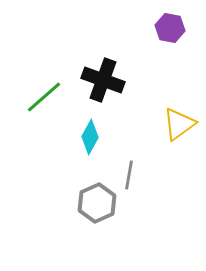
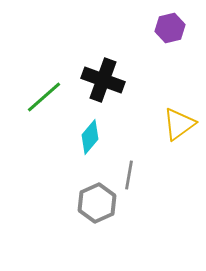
purple hexagon: rotated 24 degrees counterclockwise
cyan diamond: rotated 12 degrees clockwise
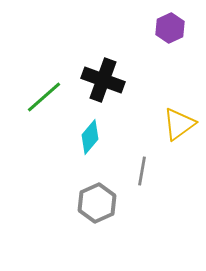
purple hexagon: rotated 12 degrees counterclockwise
gray line: moved 13 px right, 4 px up
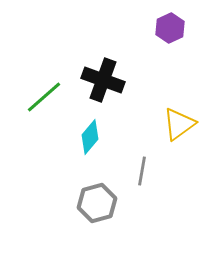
gray hexagon: rotated 9 degrees clockwise
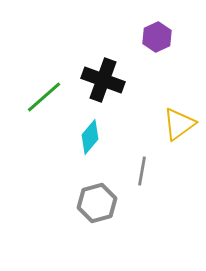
purple hexagon: moved 13 px left, 9 px down
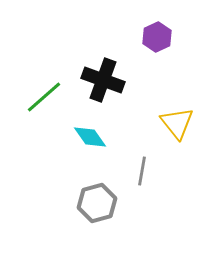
yellow triangle: moved 2 px left, 1 px up; rotated 33 degrees counterclockwise
cyan diamond: rotated 76 degrees counterclockwise
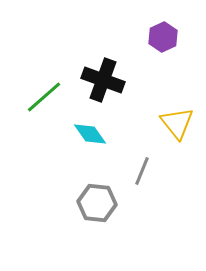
purple hexagon: moved 6 px right
cyan diamond: moved 3 px up
gray line: rotated 12 degrees clockwise
gray hexagon: rotated 21 degrees clockwise
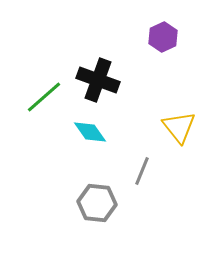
black cross: moved 5 px left
yellow triangle: moved 2 px right, 4 px down
cyan diamond: moved 2 px up
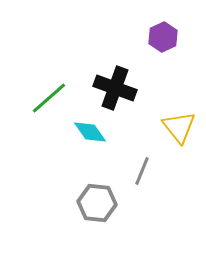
black cross: moved 17 px right, 8 px down
green line: moved 5 px right, 1 px down
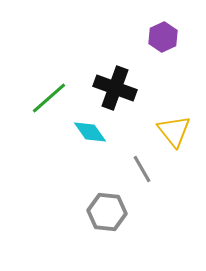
yellow triangle: moved 5 px left, 4 px down
gray line: moved 2 px up; rotated 52 degrees counterclockwise
gray hexagon: moved 10 px right, 9 px down
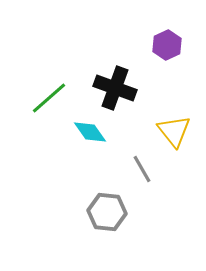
purple hexagon: moved 4 px right, 8 px down
